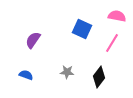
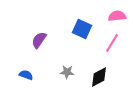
pink semicircle: rotated 18 degrees counterclockwise
purple semicircle: moved 6 px right
black diamond: rotated 25 degrees clockwise
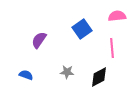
blue square: rotated 30 degrees clockwise
pink line: moved 5 px down; rotated 36 degrees counterclockwise
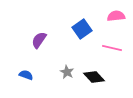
pink semicircle: moved 1 px left
pink line: rotated 72 degrees counterclockwise
gray star: rotated 24 degrees clockwise
black diamond: moved 5 px left; rotated 75 degrees clockwise
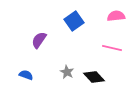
blue square: moved 8 px left, 8 px up
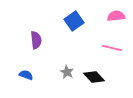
purple semicircle: moved 3 px left; rotated 138 degrees clockwise
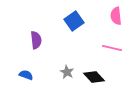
pink semicircle: rotated 90 degrees counterclockwise
